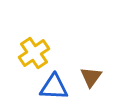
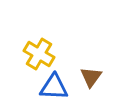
yellow cross: moved 5 px right, 1 px down; rotated 24 degrees counterclockwise
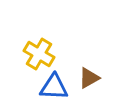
brown triangle: moved 2 px left, 1 px down; rotated 25 degrees clockwise
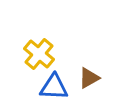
yellow cross: rotated 8 degrees clockwise
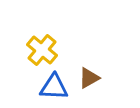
yellow cross: moved 3 px right, 4 px up
